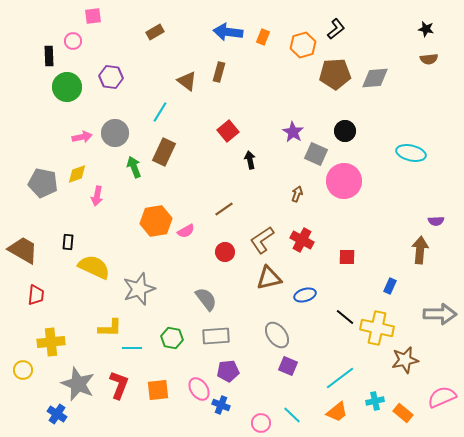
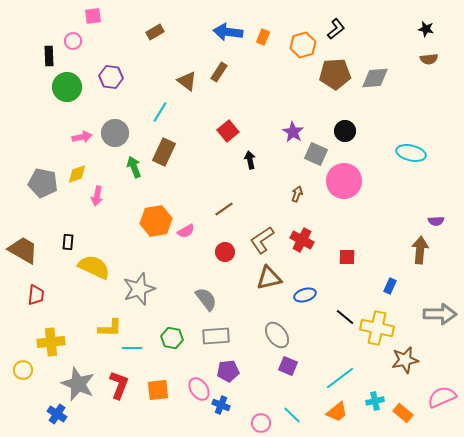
brown rectangle at (219, 72): rotated 18 degrees clockwise
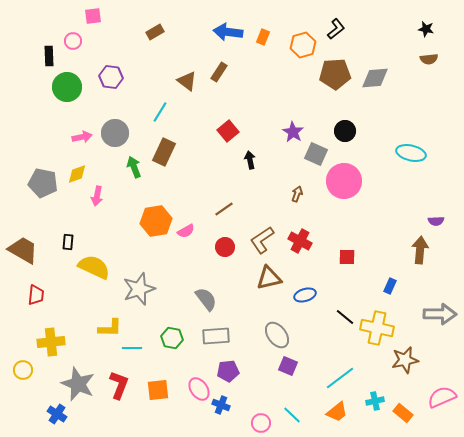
red cross at (302, 240): moved 2 px left, 1 px down
red circle at (225, 252): moved 5 px up
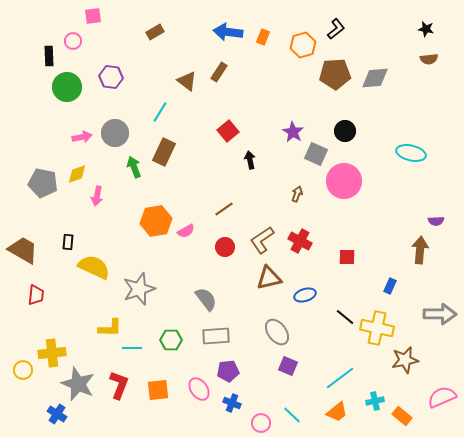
gray ellipse at (277, 335): moved 3 px up
green hexagon at (172, 338): moved 1 px left, 2 px down; rotated 10 degrees counterclockwise
yellow cross at (51, 342): moved 1 px right, 11 px down
blue cross at (221, 405): moved 11 px right, 2 px up
orange rectangle at (403, 413): moved 1 px left, 3 px down
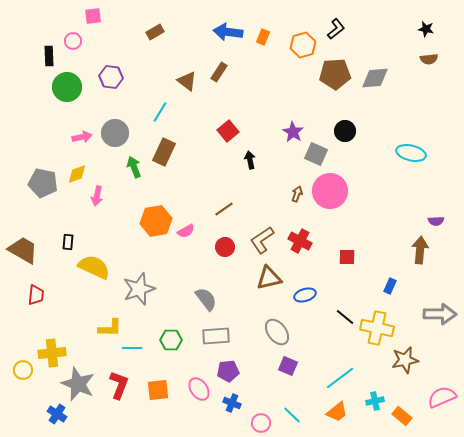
pink circle at (344, 181): moved 14 px left, 10 px down
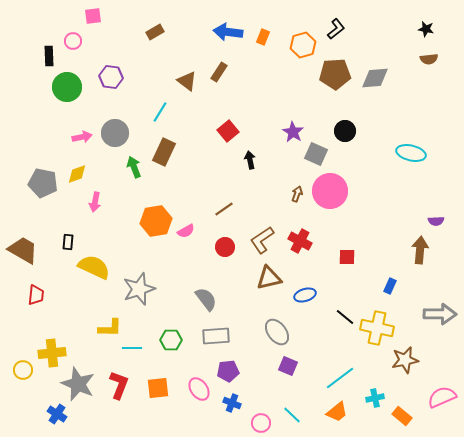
pink arrow at (97, 196): moved 2 px left, 6 px down
orange square at (158, 390): moved 2 px up
cyan cross at (375, 401): moved 3 px up
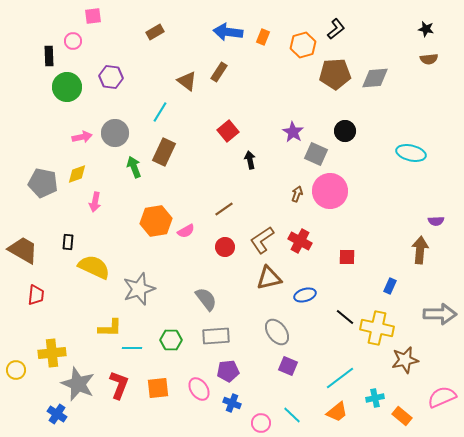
yellow circle at (23, 370): moved 7 px left
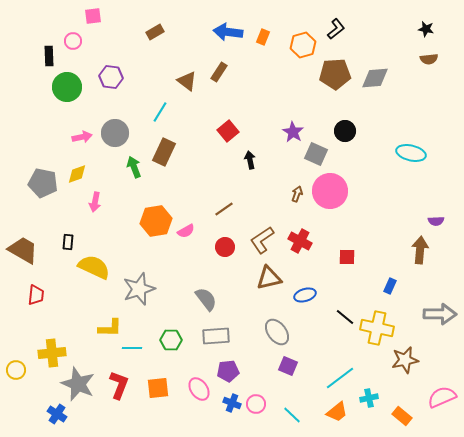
cyan cross at (375, 398): moved 6 px left
pink circle at (261, 423): moved 5 px left, 19 px up
